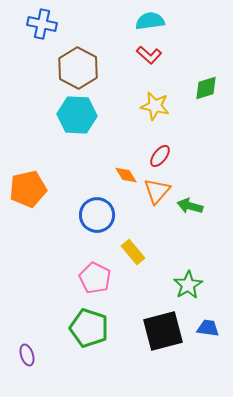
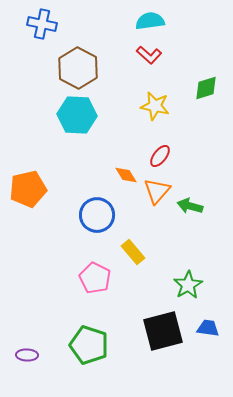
green pentagon: moved 17 px down
purple ellipse: rotated 70 degrees counterclockwise
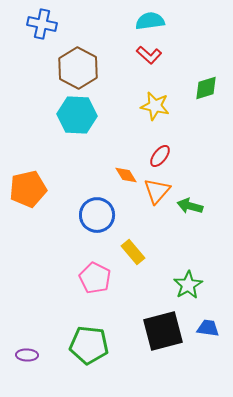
green pentagon: rotated 12 degrees counterclockwise
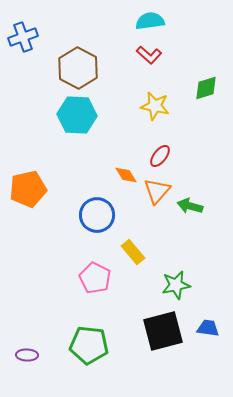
blue cross: moved 19 px left, 13 px down; rotated 32 degrees counterclockwise
green star: moved 12 px left; rotated 20 degrees clockwise
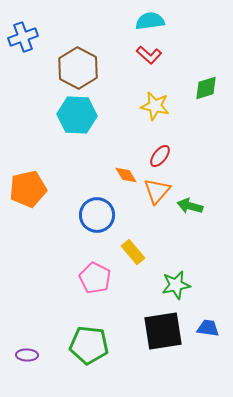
black square: rotated 6 degrees clockwise
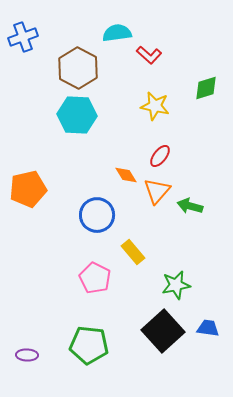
cyan semicircle: moved 33 px left, 12 px down
black square: rotated 33 degrees counterclockwise
